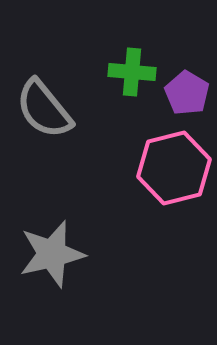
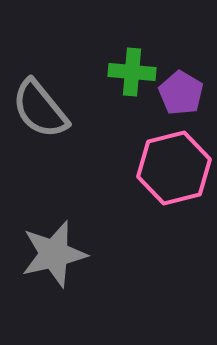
purple pentagon: moved 6 px left
gray semicircle: moved 4 px left
gray star: moved 2 px right
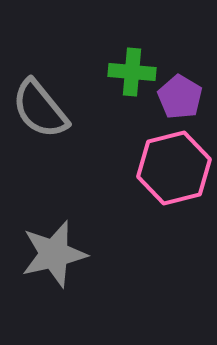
purple pentagon: moved 1 px left, 4 px down
